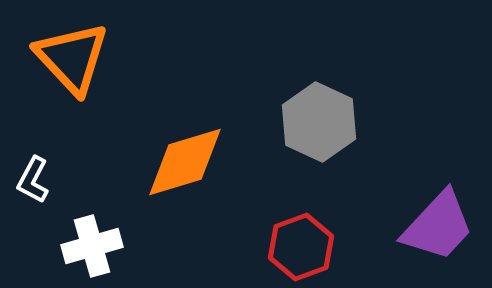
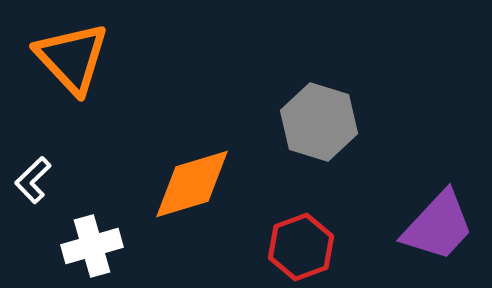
gray hexagon: rotated 8 degrees counterclockwise
orange diamond: moved 7 px right, 22 px down
white L-shape: rotated 18 degrees clockwise
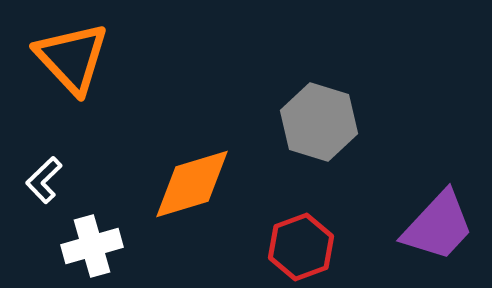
white L-shape: moved 11 px right
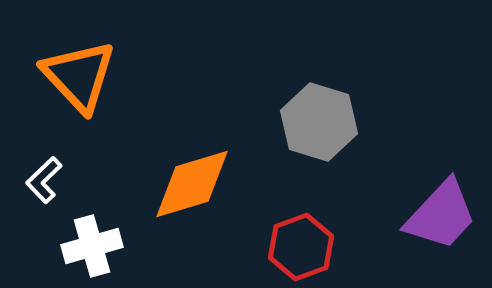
orange triangle: moved 7 px right, 18 px down
purple trapezoid: moved 3 px right, 11 px up
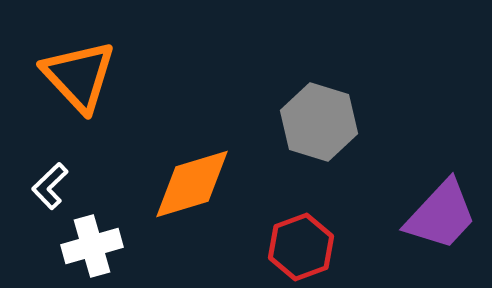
white L-shape: moved 6 px right, 6 px down
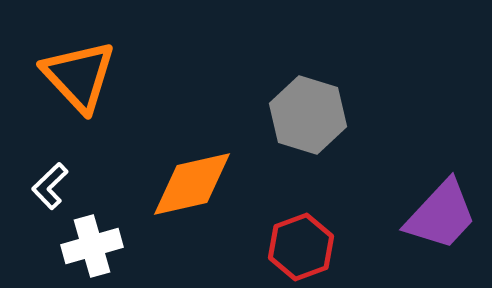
gray hexagon: moved 11 px left, 7 px up
orange diamond: rotated 4 degrees clockwise
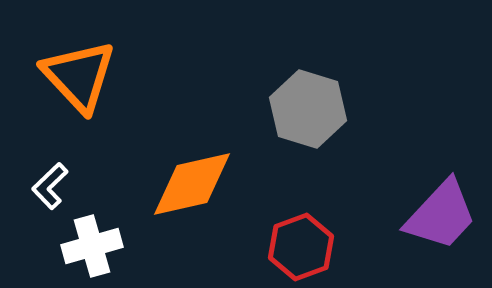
gray hexagon: moved 6 px up
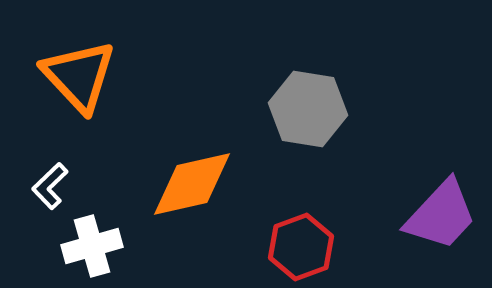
gray hexagon: rotated 8 degrees counterclockwise
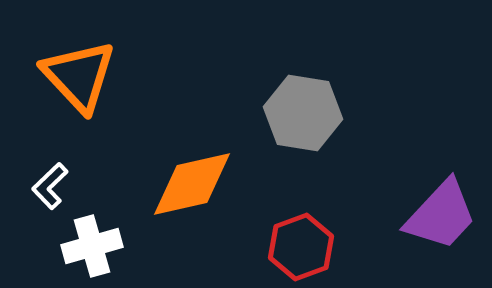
gray hexagon: moved 5 px left, 4 px down
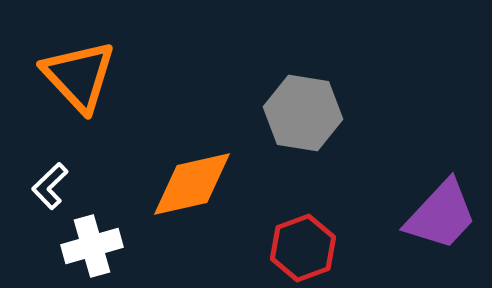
red hexagon: moved 2 px right, 1 px down
